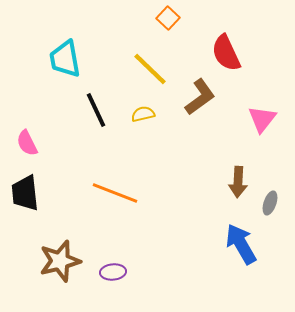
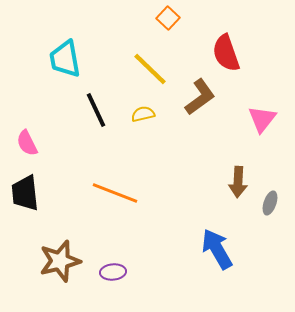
red semicircle: rotated 6 degrees clockwise
blue arrow: moved 24 px left, 5 px down
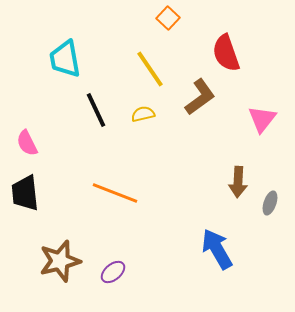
yellow line: rotated 12 degrees clockwise
purple ellipse: rotated 35 degrees counterclockwise
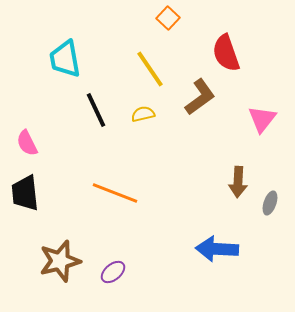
blue arrow: rotated 57 degrees counterclockwise
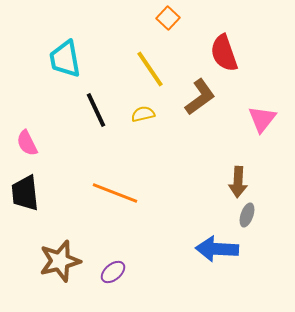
red semicircle: moved 2 px left
gray ellipse: moved 23 px left, 12 px down
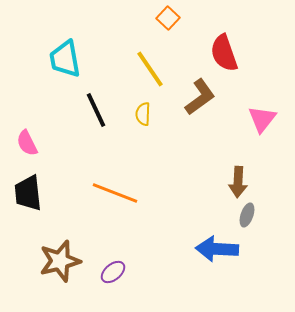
yellow semicircle: rotated 75 degrees counterclockwise
black trapezoid: moved 3 px right
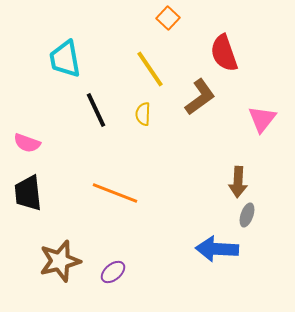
pink semicircle: rotated 44 degrees counterclockwise
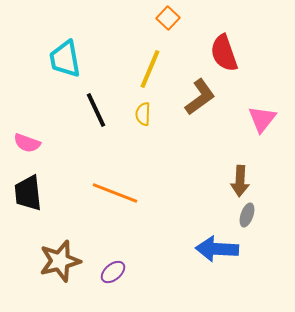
yellow line: rotated 57 degrees clockwise
brown arrow: moved 2 px right, 1 px up
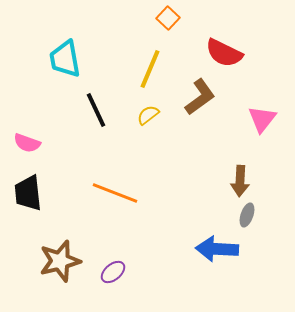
red semicircle: rotated 45 degrees counterclockwise
yellow semicircle: moved 5 px right, 1 px down; rotated 50 degrees clockwise
